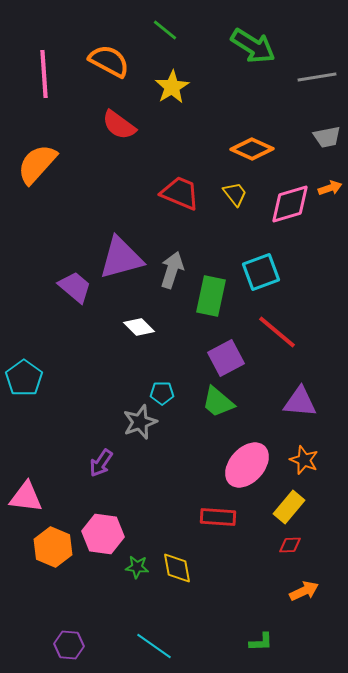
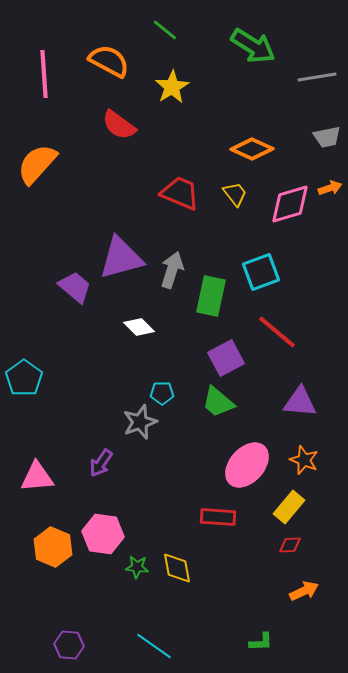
pink triangle at (26, 497): moved 11 px right, 20 px up; rotated 12 degrees counterclockwise
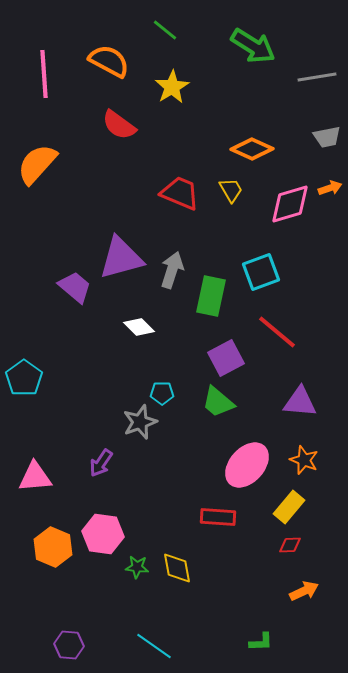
yellow trapezoid at (235, 194): moved 4 px left, 4 px up; rotated 8 degrees clockwise
pink triangle at (37, 477): moved 2 px left
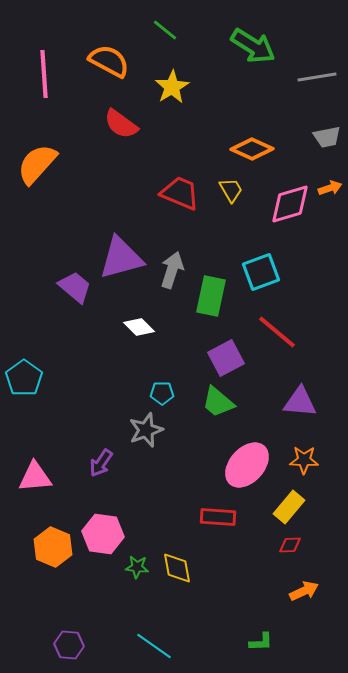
red semicircle at (119, 125): moved 2 px right, 1 px up
gray star at (140, 422): moved 6 px right, 8 px down
orange star at (304, 460): rotated 20 degrees counterclockwise
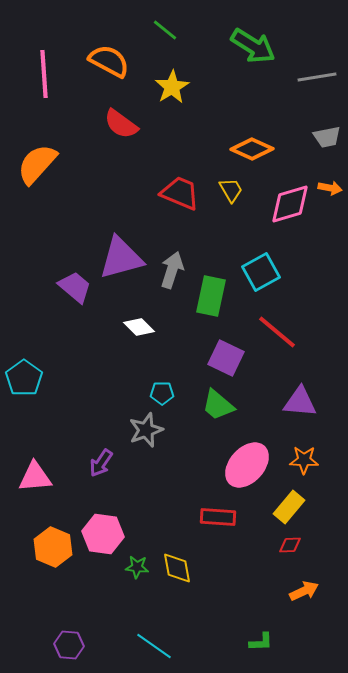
orange arrow at (330, 188): rotated 30 degrees clockwise
cyan square at (261, 272): rotated 9 degrees counterclockwise
purple square at (226, 358): rotated 36 degrees counterclockwise
green trapezoid at (218, 402): moved 3 px down
